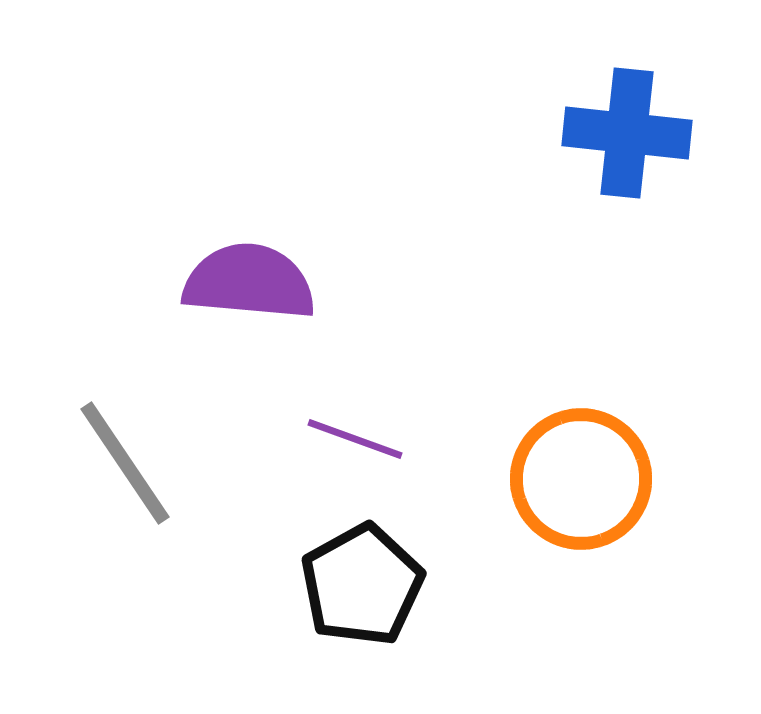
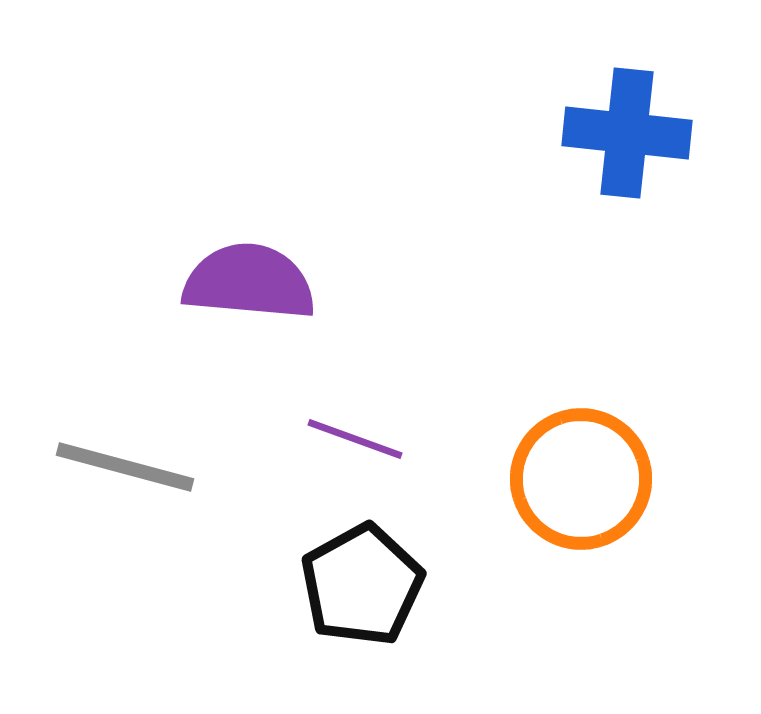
gray line: moved 4 px down; rotated 41 degrees counterclockwise
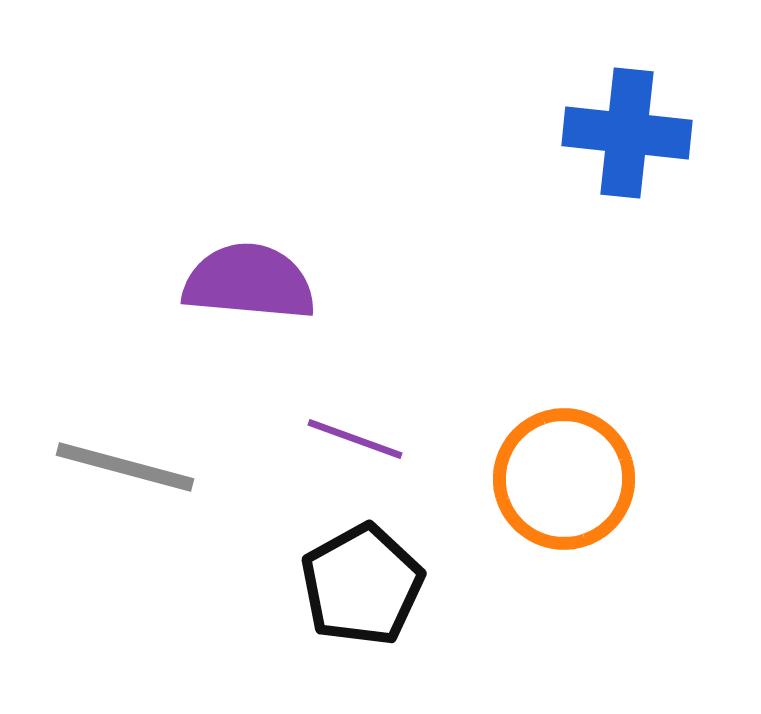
orange circle: moved 17 px left
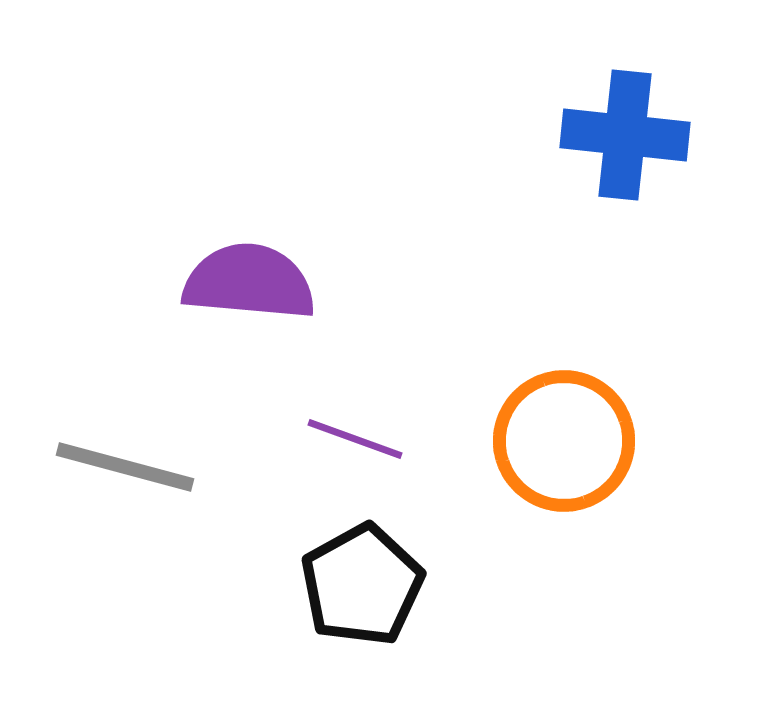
blue cross: moved 2 px left, 2 px down
orange circle: moved 38 px up
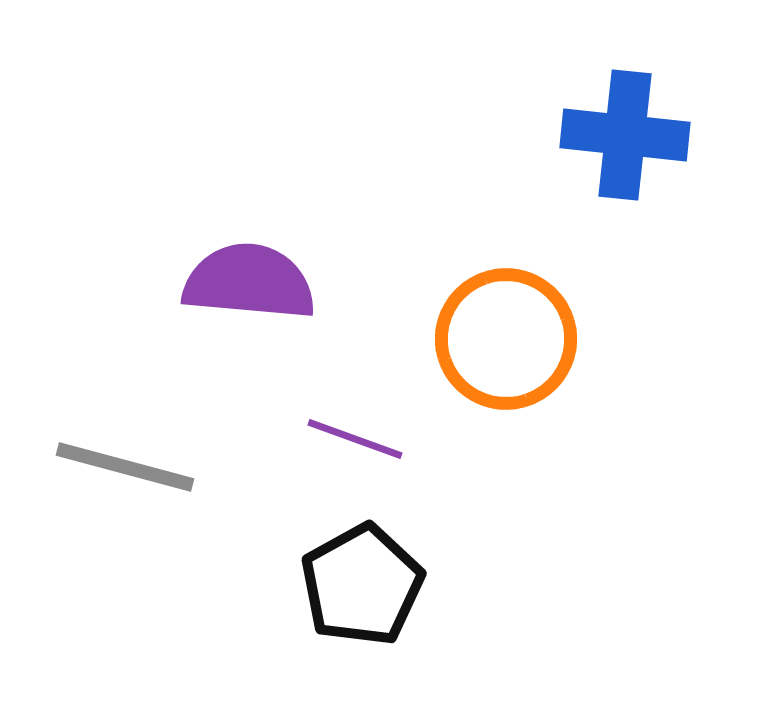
orange circle: moved 58 px left, 102 px up
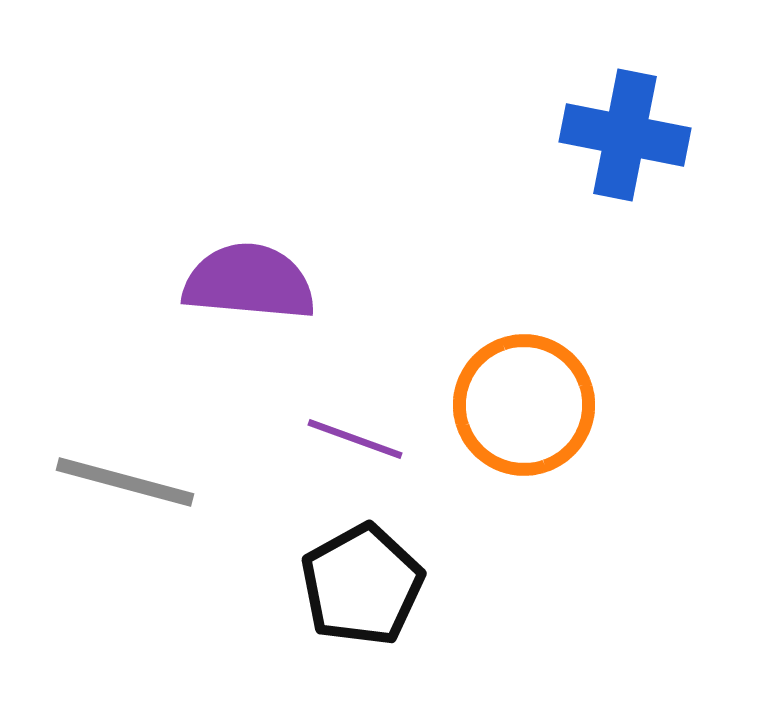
blue cross: rotated 5 degrees clockwise
orange circle: moved 18 px right, 66 px down
gray line: moved 15 px down
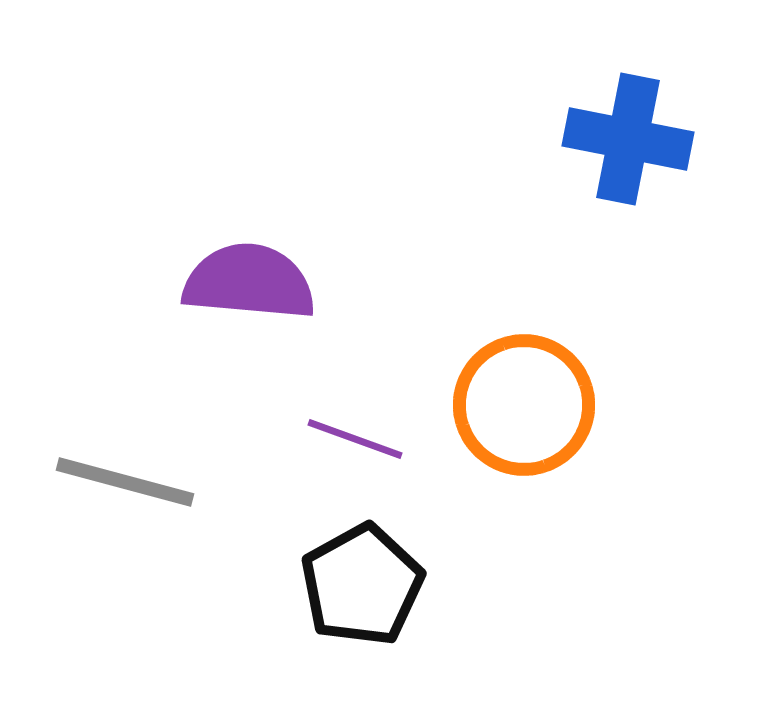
blue cross: moved 3 px right, 4 px down
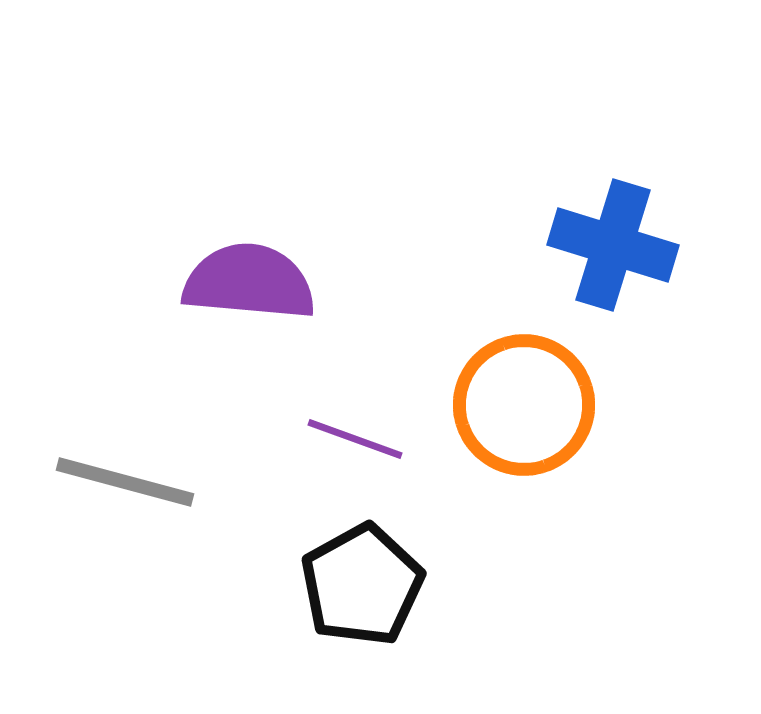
blue cross: moved 15 px left, 106 px down; rotated 6 degrees clockwise
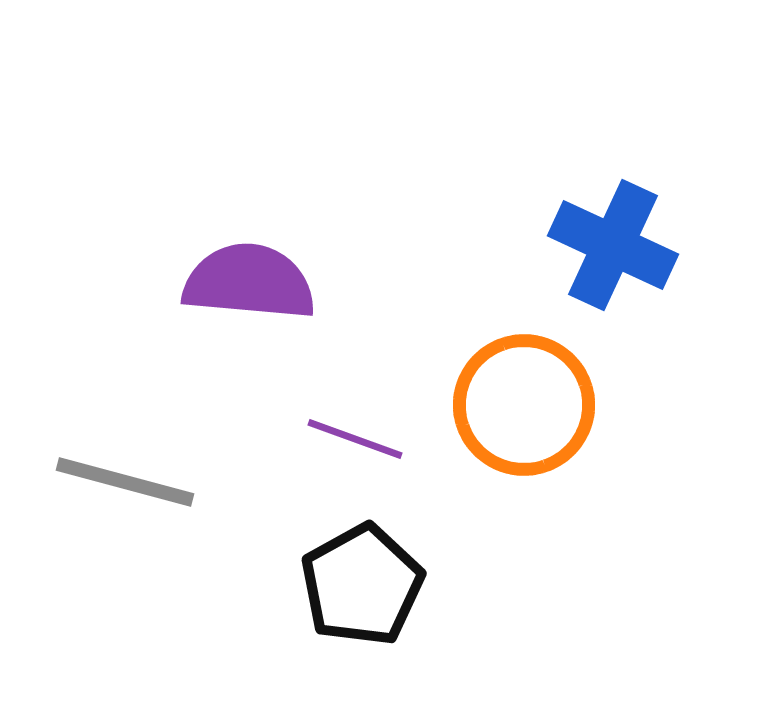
blue cross: rotated 8 degrees clockwise
